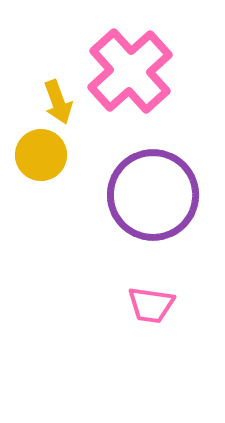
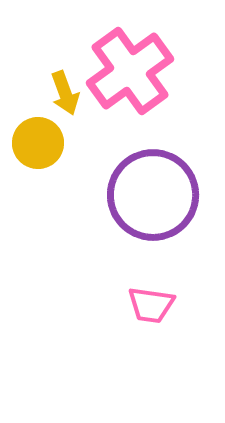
pink cross: rotated 6 degrees clockwise
yellow arrow: moved 7 px right, 9 px up
yellow circle: moved 3 px left, 12 px up
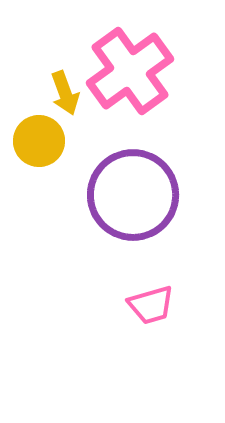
yellow circle: moved 1 px right, 2 px up
purple circle: moved 20 px left
pink trapezoid: rotated 24 degrees counterclockwise
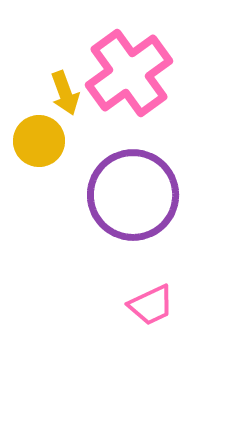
pink cross: moved 1 px left, 2 px down
pink trapezoid: rotated 9 degrees counterclockwise
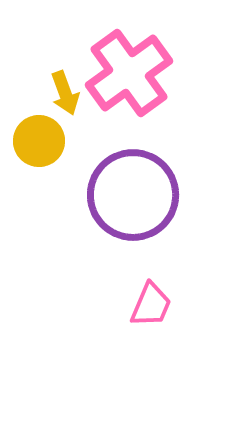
pink trapezoid: rotated 42 degrees counterclockwise
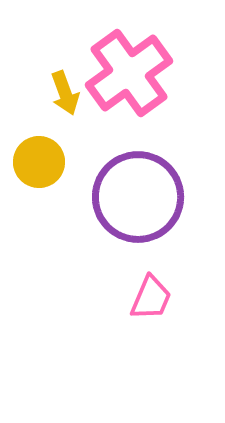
yellow circle: moved 21 px down
purple circle: moved 5 px right, 2 px down
pink trapezoid: moved 7 px up
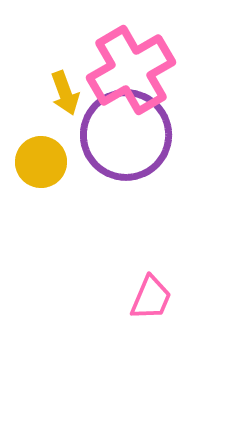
pink cross: moved 2 px right, 3 px up; rotated 6 degrees clockwise
yellow circle: moved 2 px right
purple circle: moved 12 px left, 62 px up
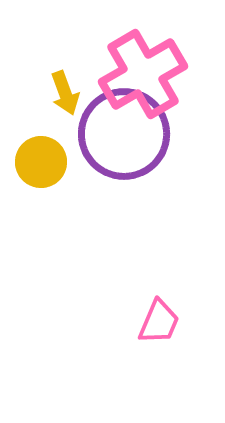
pink cross: moved 12 px right, 4 px down
purple circle: moved 2 px left, 1 px up
pink trapezoid: moved 8 px right, 24 px down
